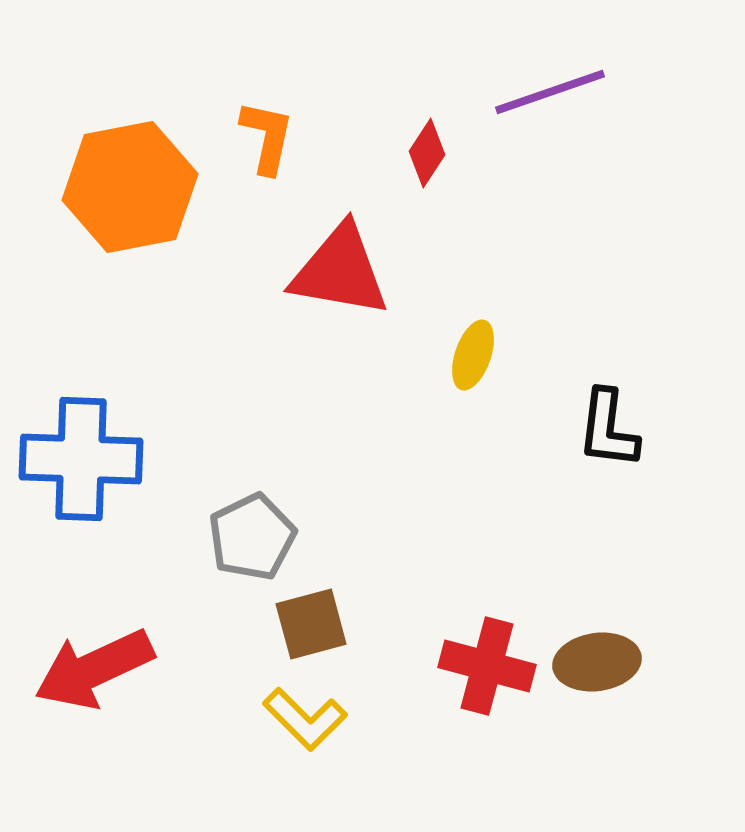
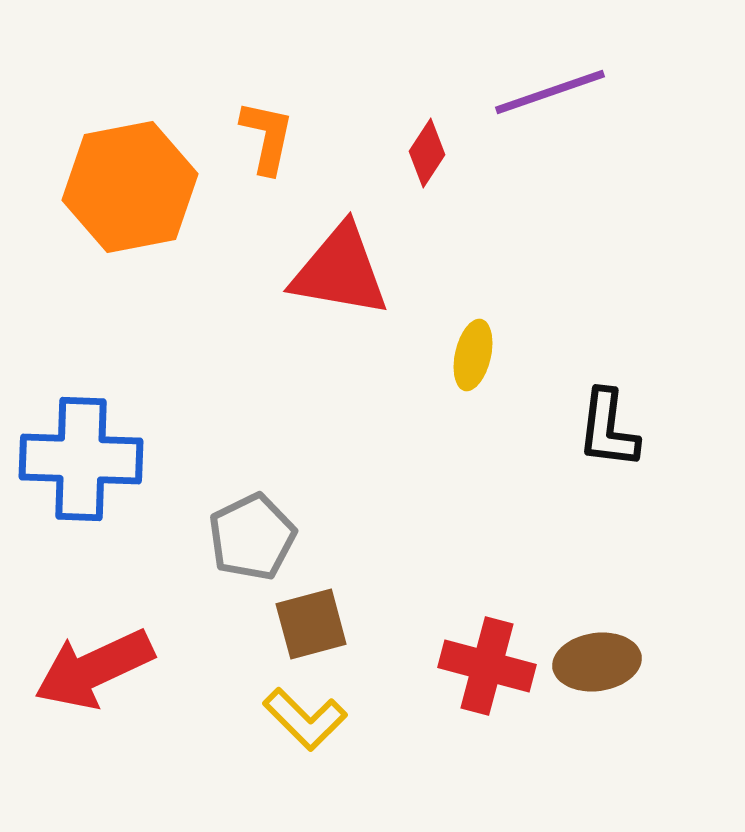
yellow ellipse: rotated 6 degrees counterclockwise
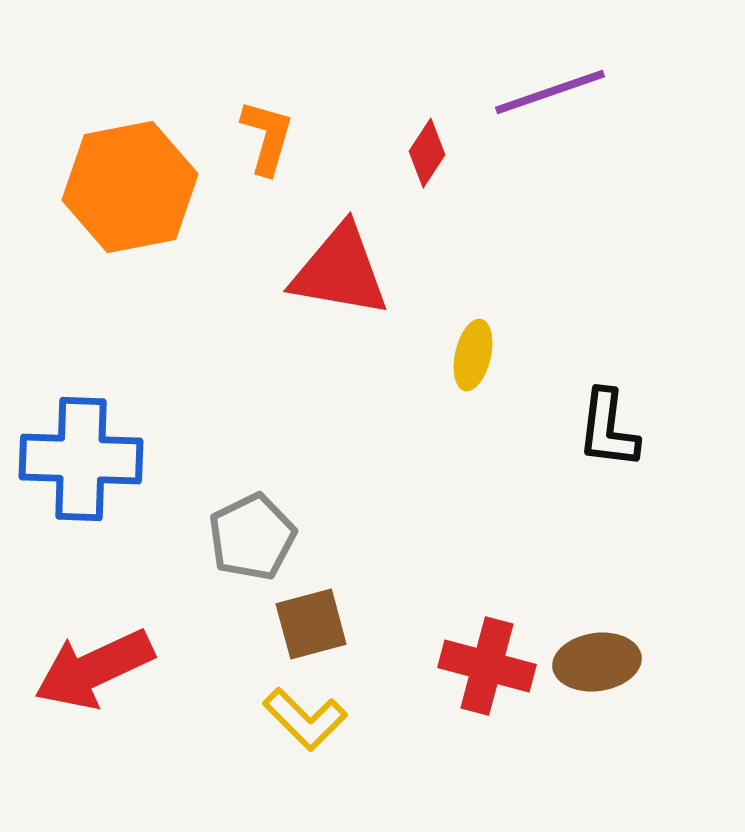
orange L-shape: rotated 4 degrees clockwise
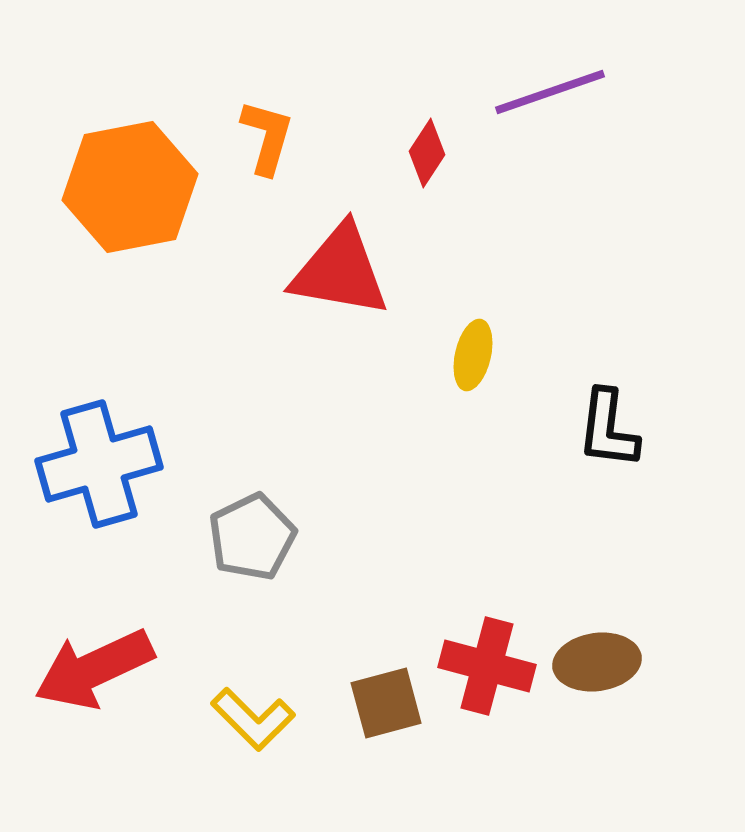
blue cross: moved 18 px right, 5 px down; rotated 18 degrees counterclockwise
brown square: moved 75 px right, 79 px down
yellow L-shape: moved 52 px left
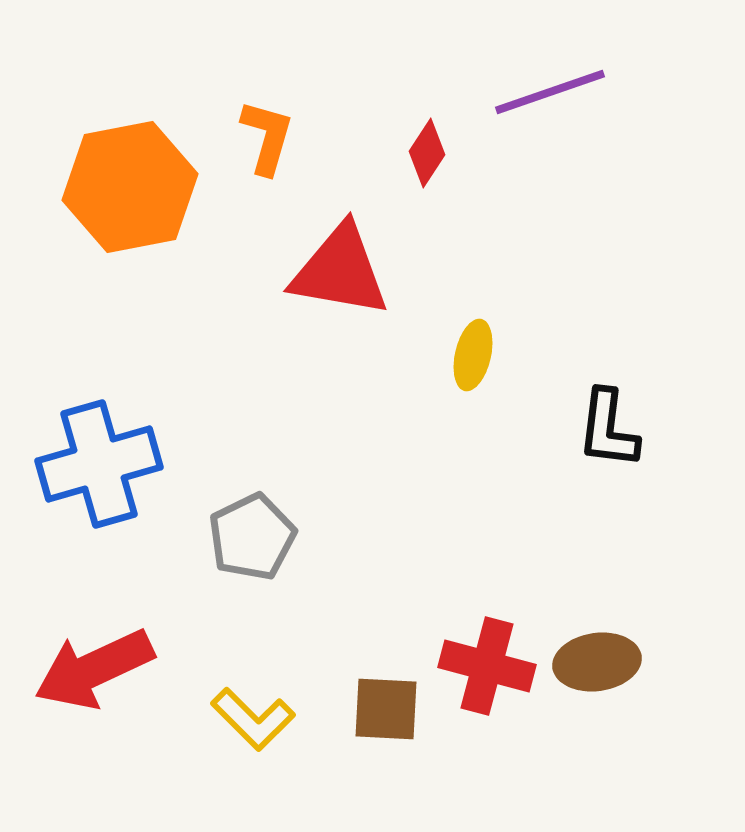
brown square: moved 6 px down; rotated 18 degrees clockwise
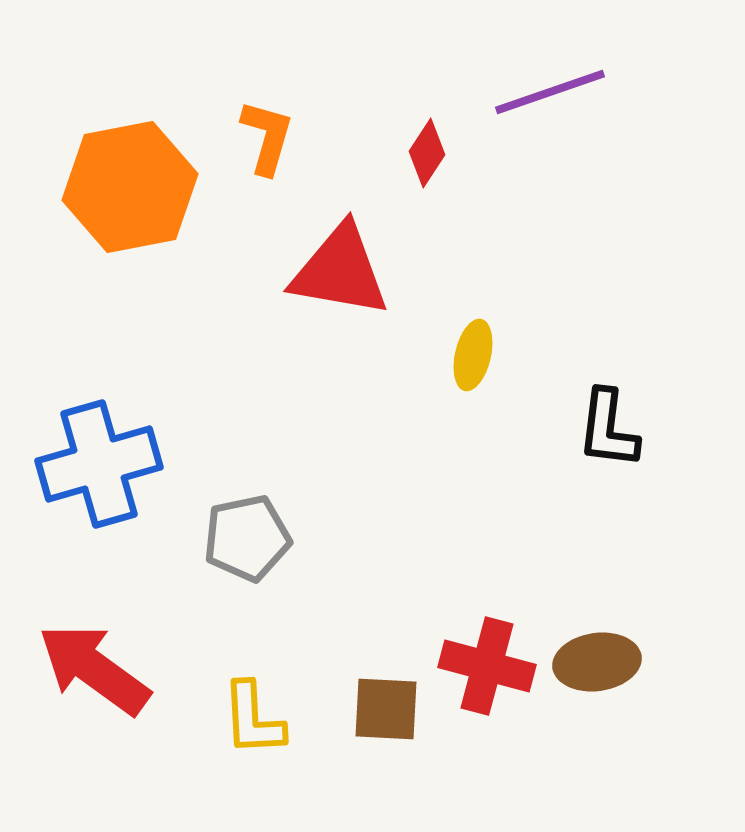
gray pentagon: moved 5 px left, 1 px down; rotated 14 degrees clockwise
red arrow: rotated 61 degrees clockwise
yellow L-shape: rotated 42 degrees clockwise
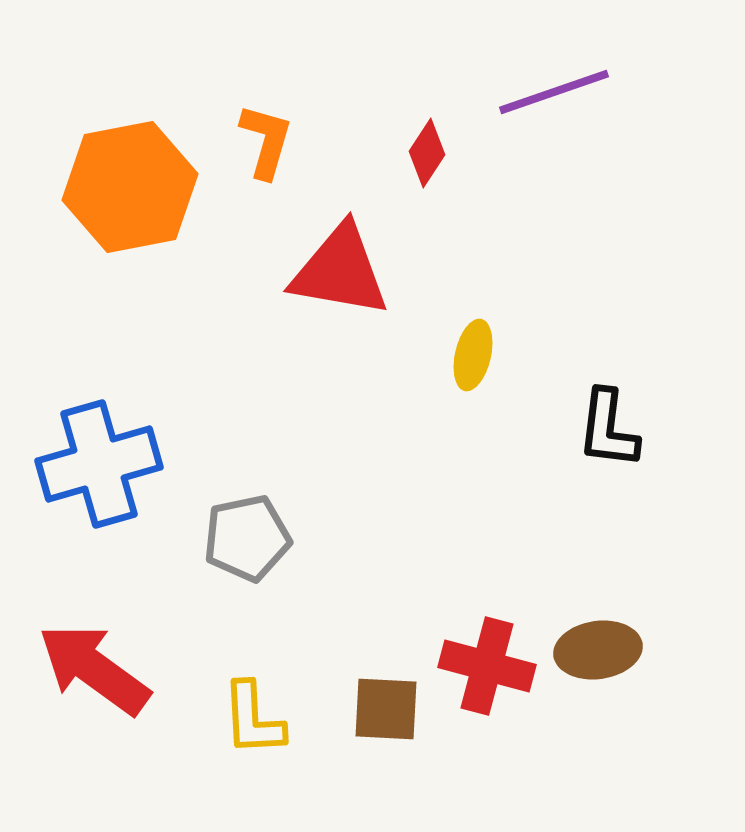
purple line: moved 4 px right
orange L-shape: moved 1 px left, 4 px down
brown ellipse: moved 1 px right, 12 px up
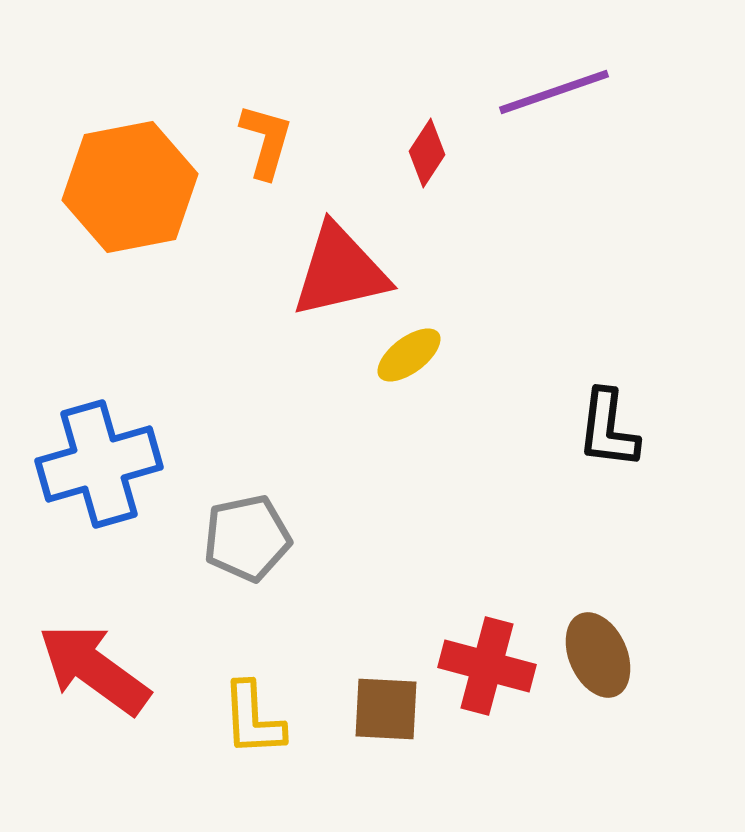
red triangle: rotated 23 degrees counterclockwise
yellow ellipse: moved 64 px left; rotated 40 degrees clockwise
brown ellipse: moved 5 px down; rotated 74 degrees clockwise
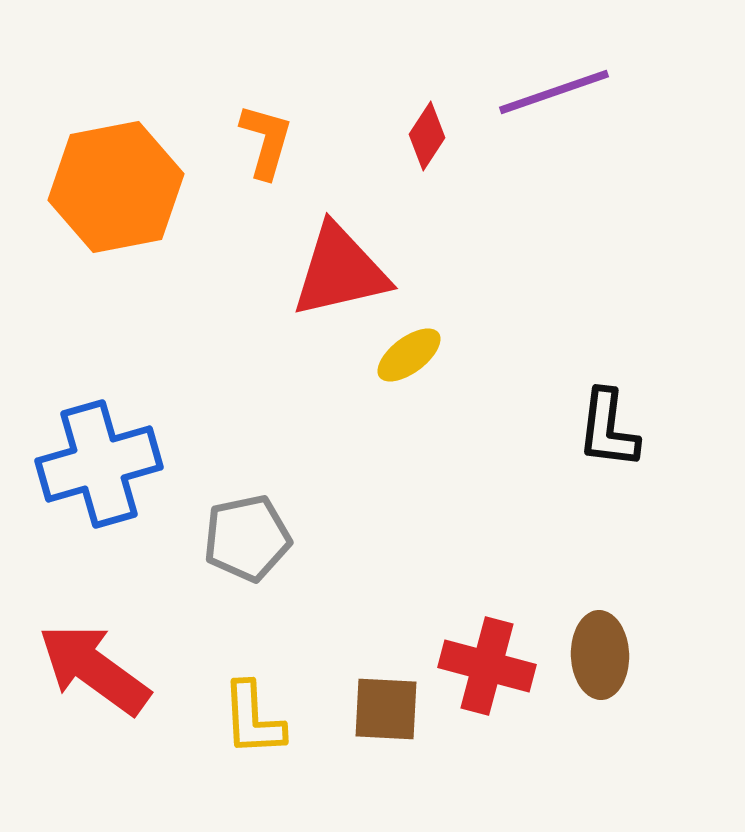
red diamond: moved 17 px up
orange hexagon: moved 14 px left
brown ellipse: moved 2 px right; rotated 22 degrees clockwise
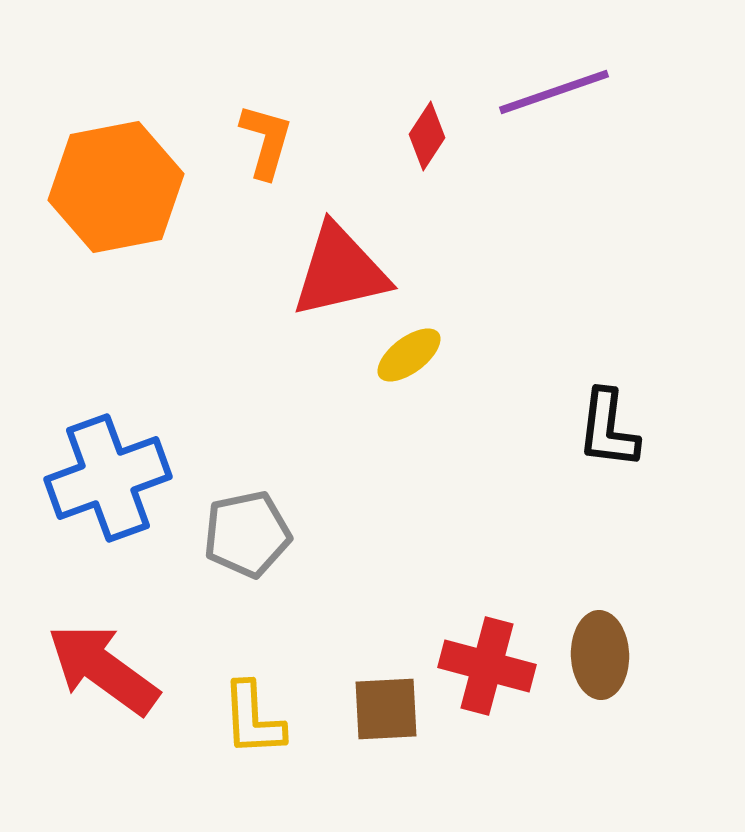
blue cross: moved 9 px right, 14 px down; rotated 4 degrees counterclockwise
gray pentagon: moved 4 px up
red arrow: moved 9 px right
brown square: rotated 6 degrees counterclockwise
